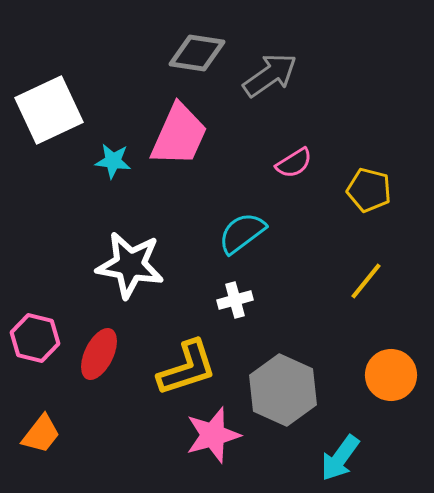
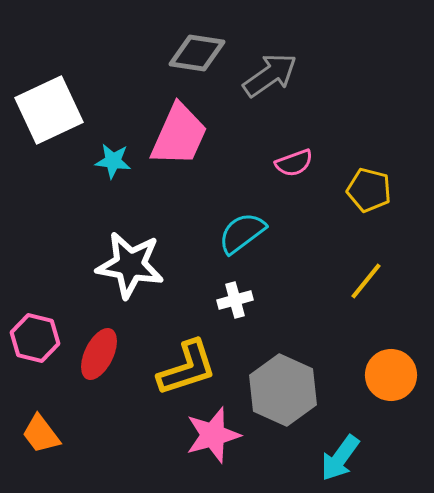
pink semicircle: rotated 12 degrees clockwise
orange trapezoid: rotated 105 degrees clockwise
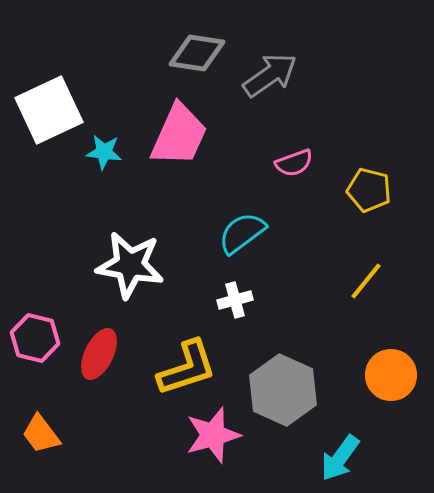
cyan star: moved 9 px left, 9 px up
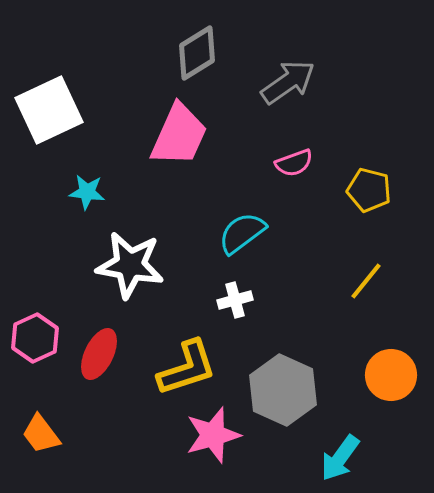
gray diamond: rotated 40 degrees counterclockwise
gray arrow: moved 18 px right, 7 px down
cyan star: moved 17 px left, 40 px down
pink hexagon: rotated 21 degrees clockwise
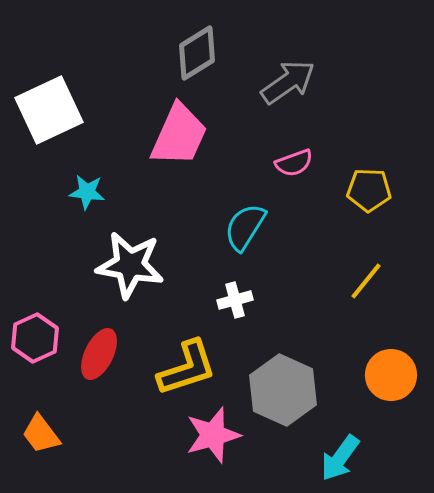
yellow pentagon: rotated 12 degrees counterclockwise
cyan semicircle: moved 3 px right, 6 px up; rotated 21 degrees counterclockwise
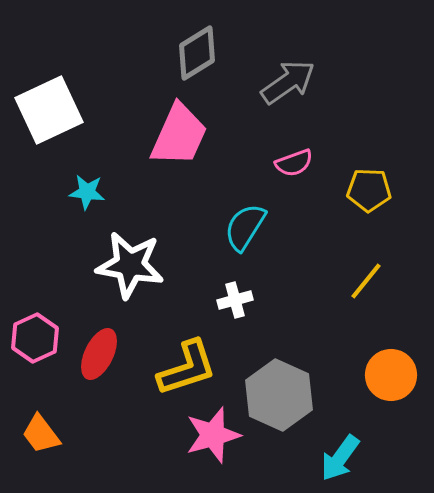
gray hexagon: moved 4 px left, 5 px down
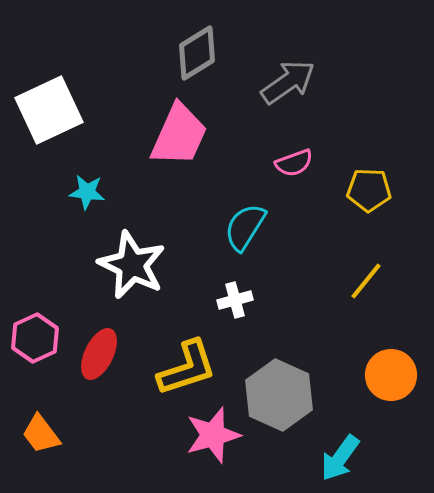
white star: moved 2 px right; rotated 16 degrees clockwise
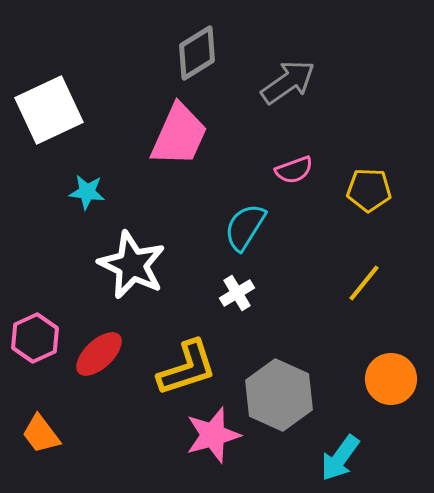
pink semicircle: moved 7 px down
yellow line: moved 2 px left, 2 px down
white cross: moved 2 px right, 7 px up; rotated 16 degrees counterclockwise
red ellipse: rotated 21 degrees clockwise
orange circle: moved 4 px down
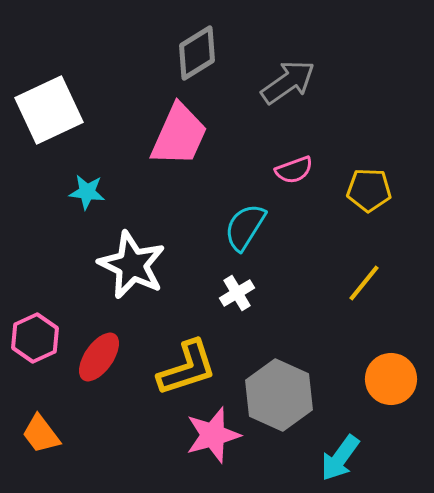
red ellipse: moved 3 px down; rotated 12 degrees counterclockwise
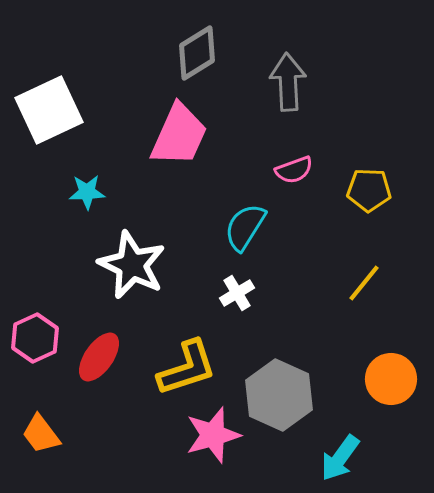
gray arrow: rotated 58 degrees counterclockwise
cyan star: rotated 9 degrees counterclockwise
